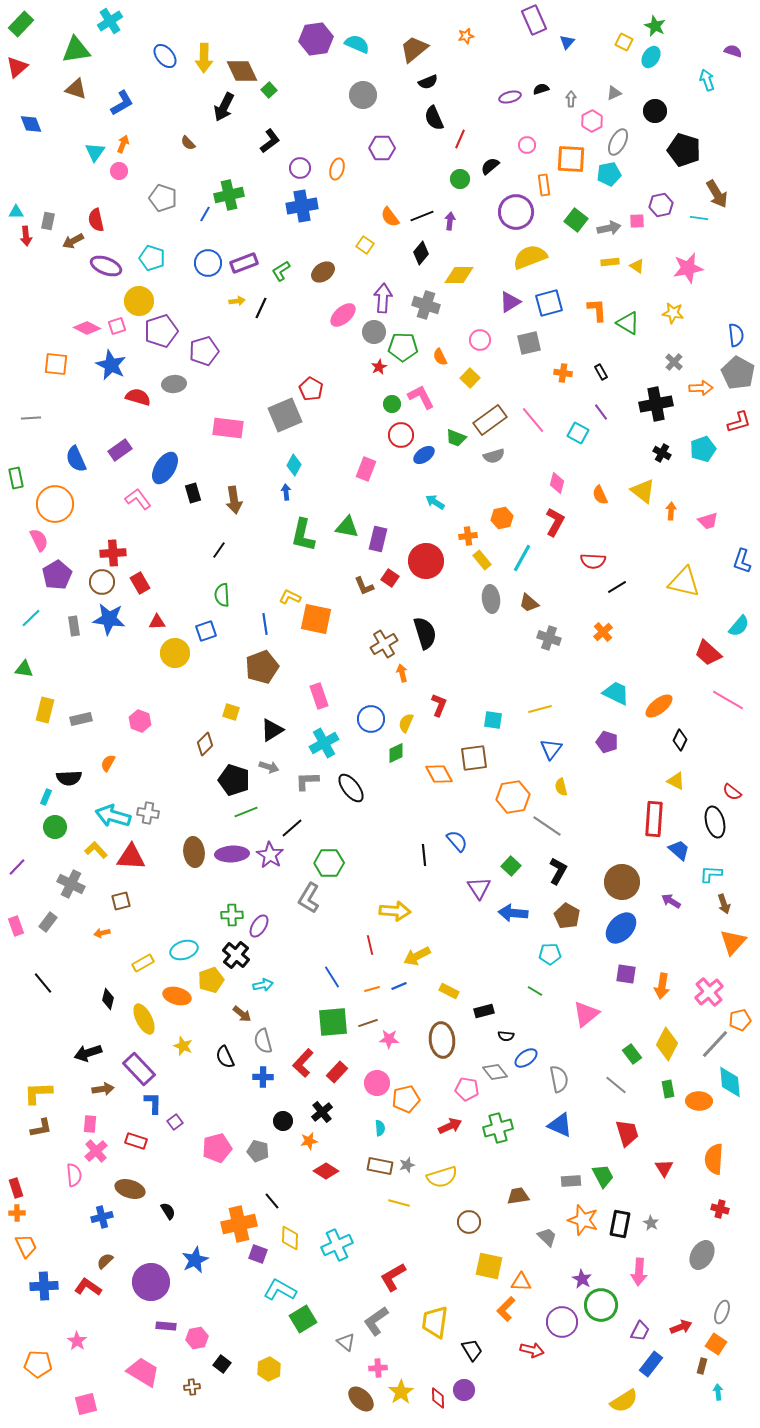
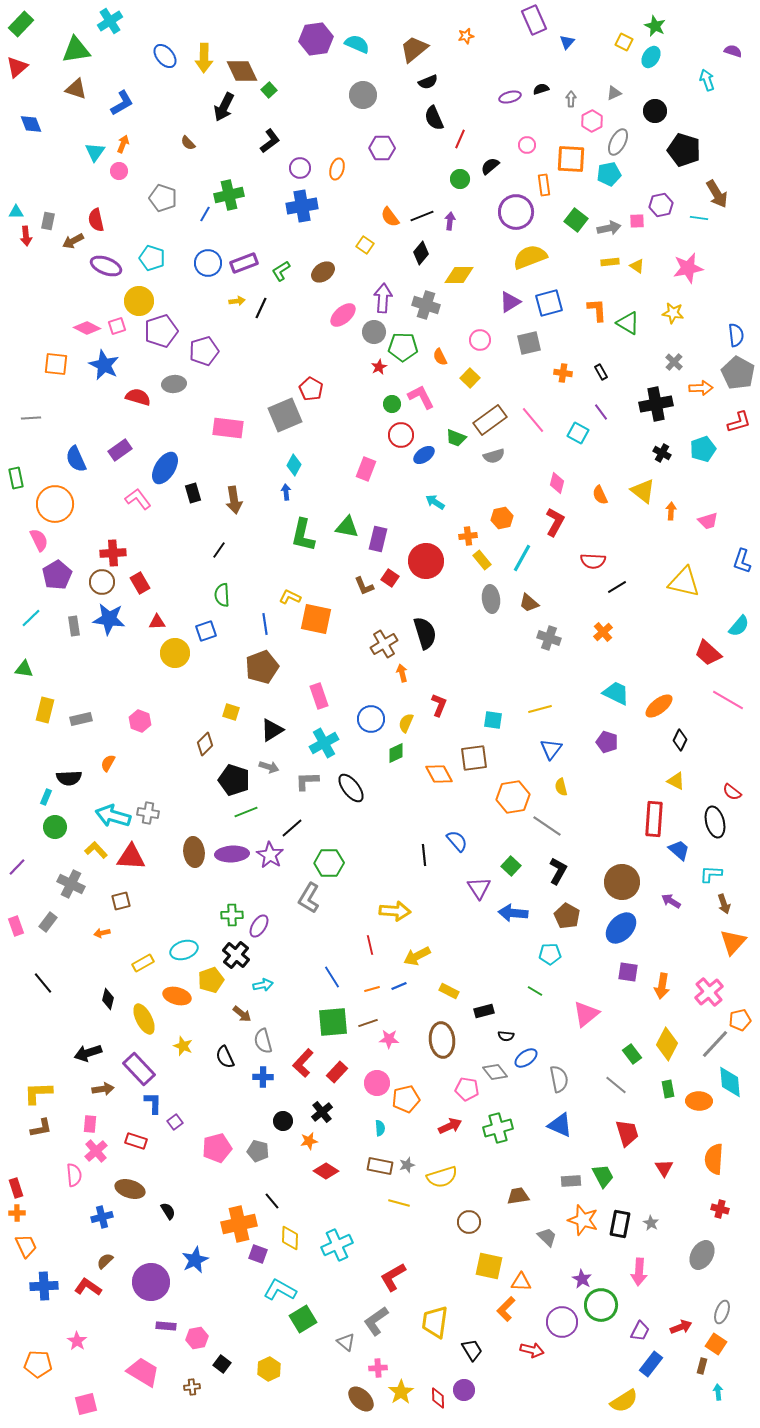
blue star at (111, 365): moved 7 px left
purple square at (626, 974): moved 2 px right, 2 px up
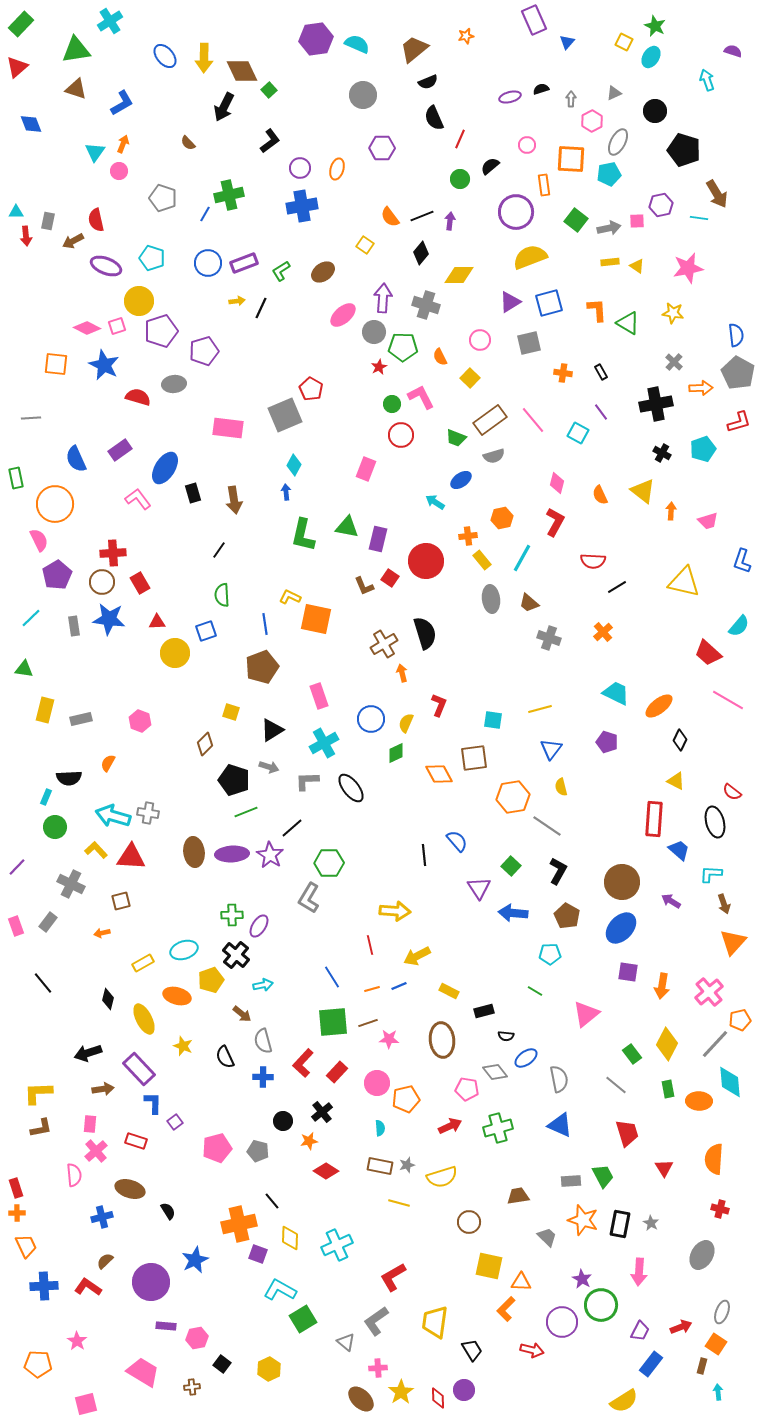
blue ellipse at (424, 455): moved 37 px right, 25 px down
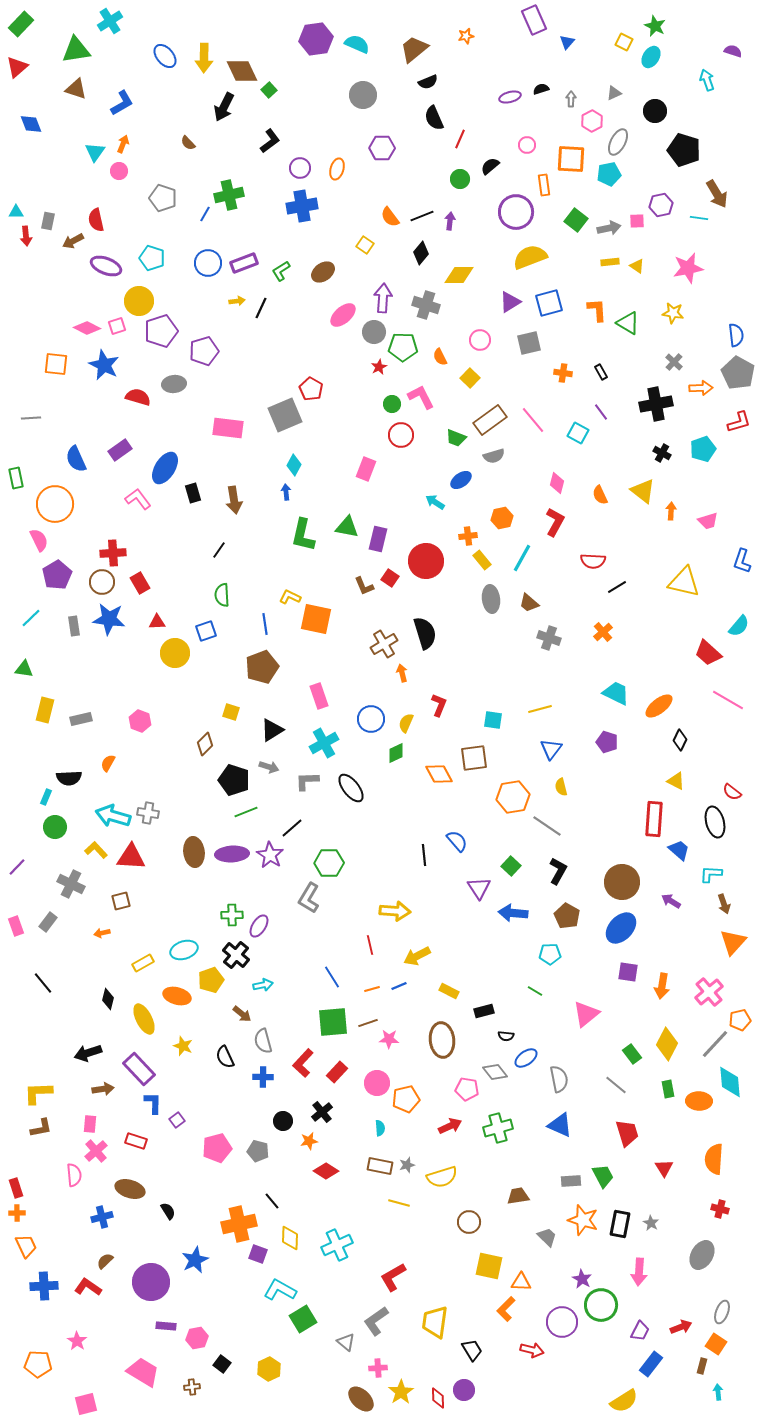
purple square at (175, 1122): moved 2 px right, 2 px up
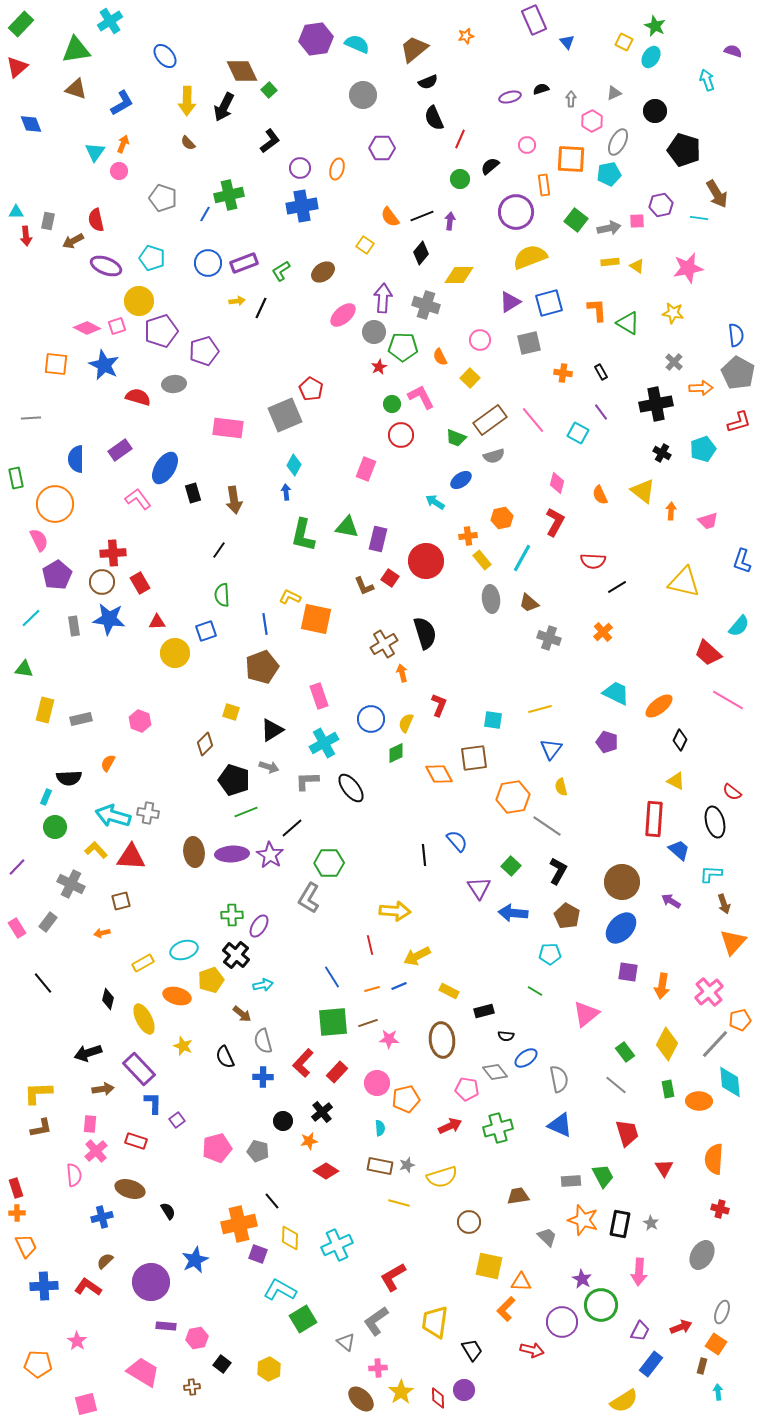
blue triangle at (567, 42): rotated 21 degrees counterclockwise
yellow arrow at (204, 58): moved 17 px left, 43 px down
blue semicircle at (76, 459): rotated 24 degrees clockwise
pink rectangle at (16, 926): moved 1 px right, 2 px down; rotated 12 degrees counterclockwise
green rectangle at (632, 1054): moved 7 px left, 2 px up
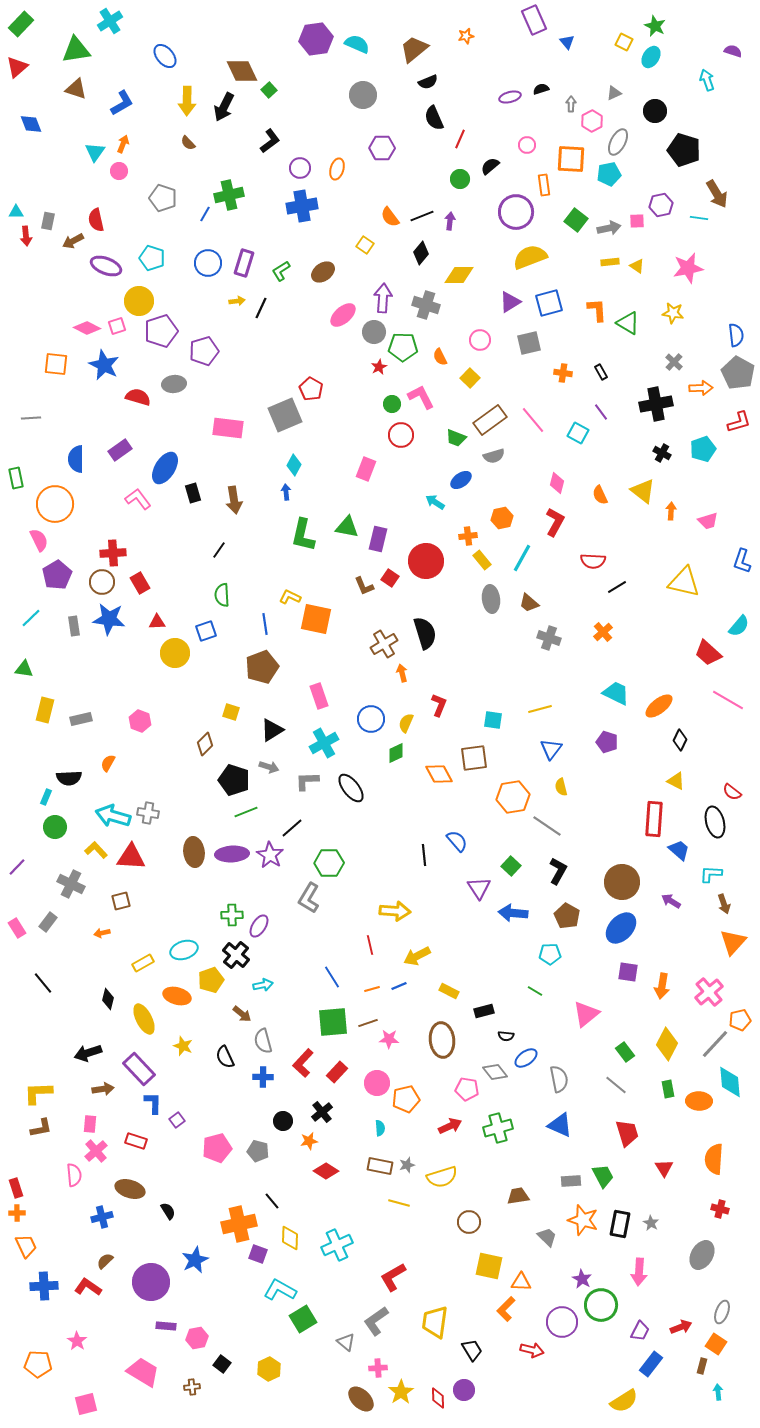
gray arrow at (571, 99): moved 5 px down
purple rectangle at (244, 263): rotated 52 degrees counterclockwise
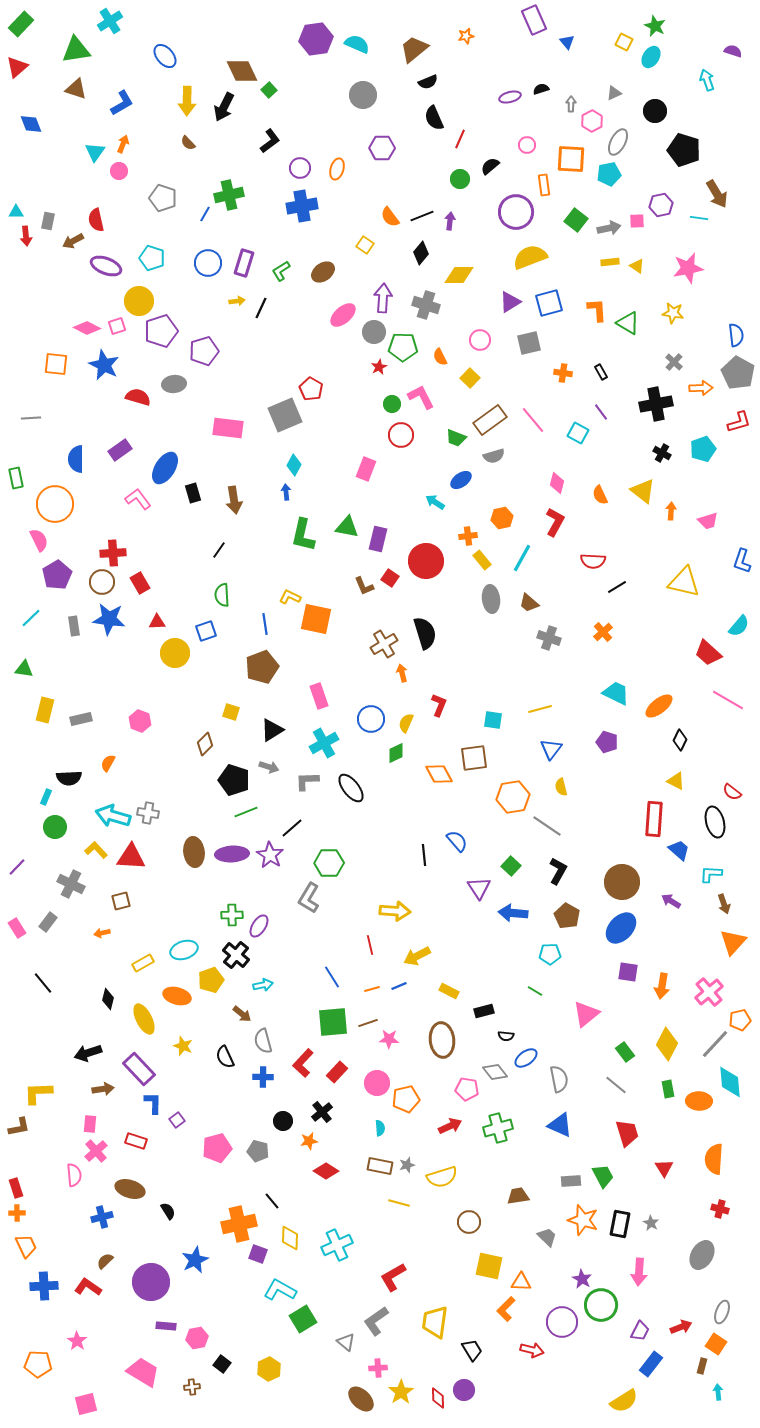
brown L-shape at (41, 1128): moved 22 px left, 1 px up
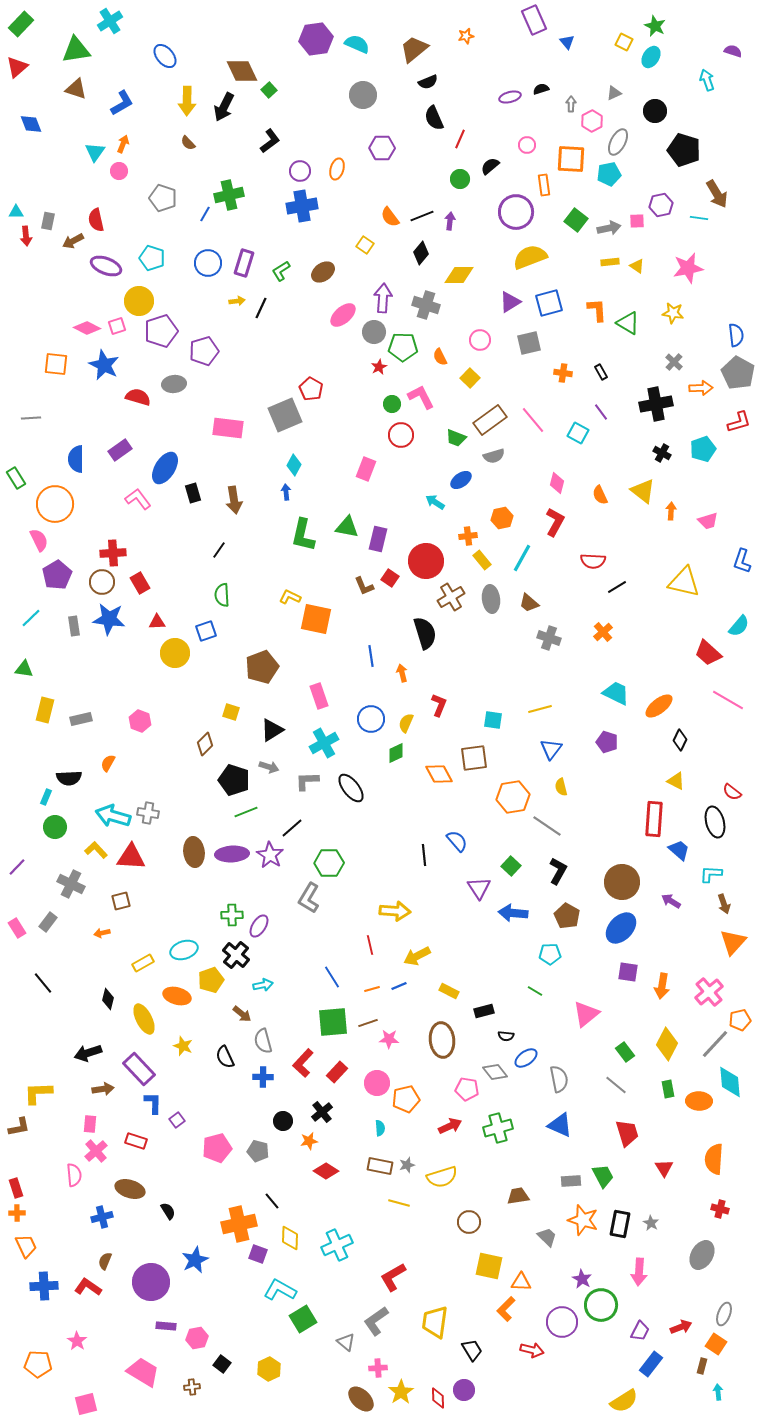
purple circle at (300, 168): moved 3 px down
green rectangle at (16, 478): rotated 20 degrees counterclockwise
blue line at (265, 624): moved 106 px right, 32 px down
brown cross at (384, 644): moved 67 px right, 47 px up
brown semicircle at (105, 1261): rotated 24 degrees counterclockwise
gray ellipse at (722, 1312): moved 2 px right, 2 px down
